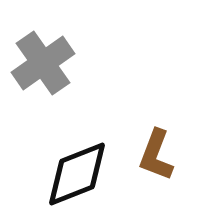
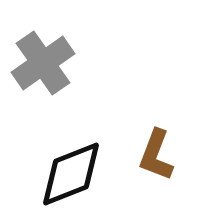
black diamond: moved 6 px left
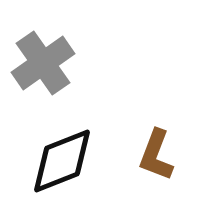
black diamond: moved 9 px left, 13 px up
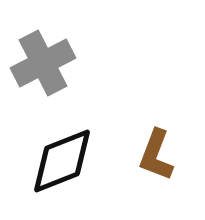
gray cross: rotated 8 degrees clockwise
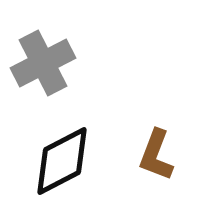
black diamond: rotated 6 degrees counterclockwise
